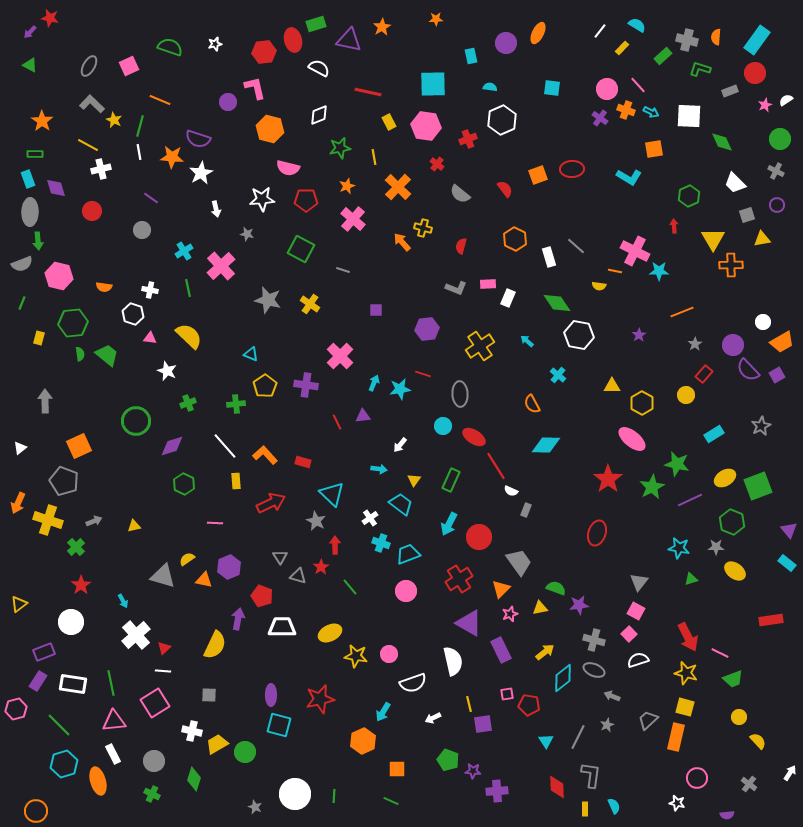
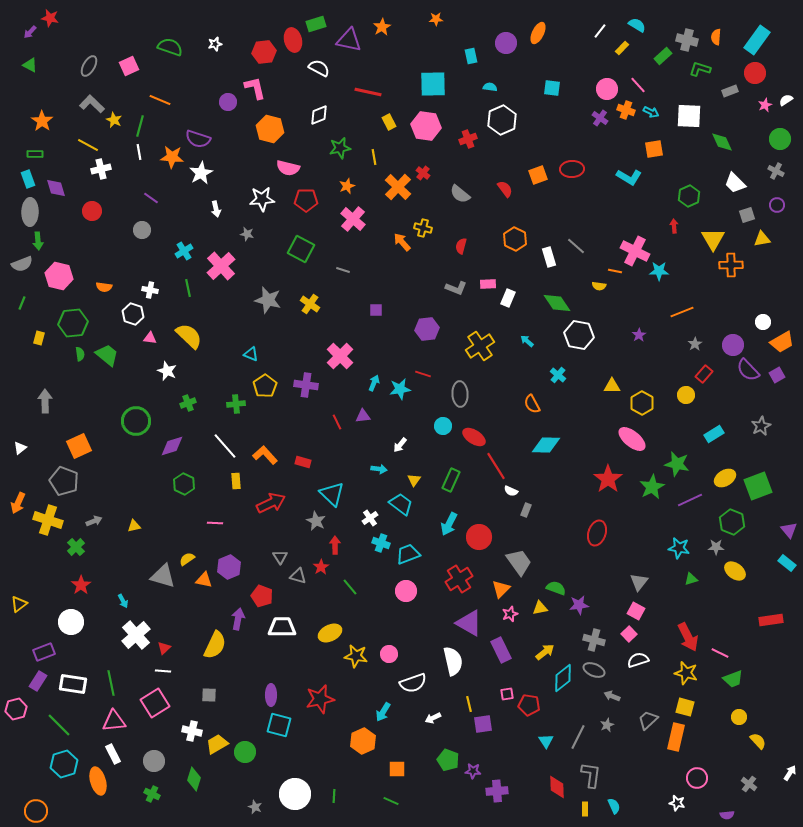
red cross at (437, 164): moved 14 px left, 9 px down
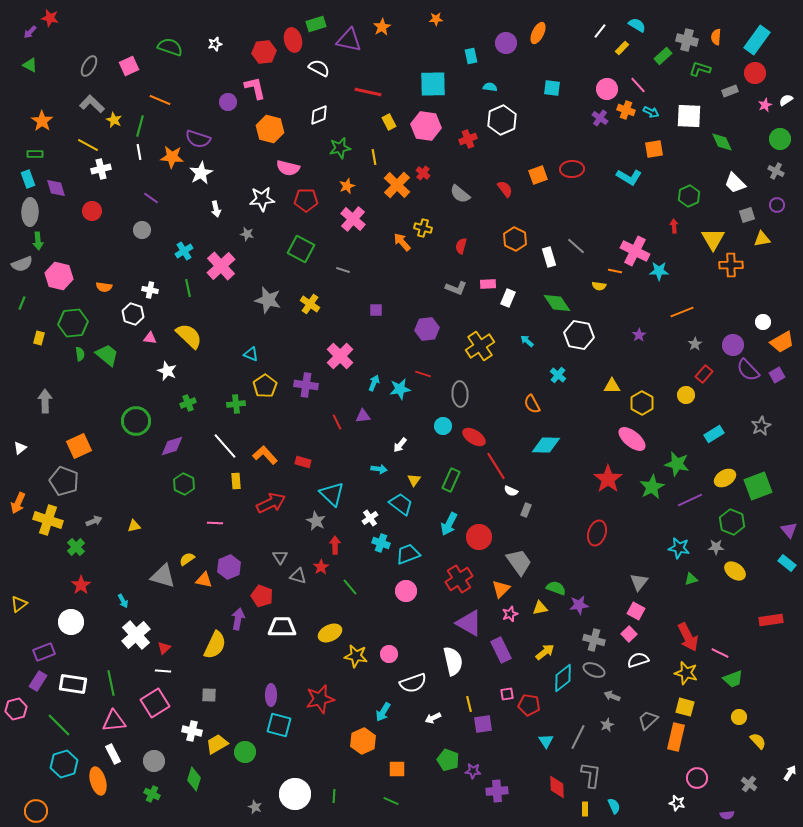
orange cross at (398, 187): moved 1 px left, 2 px up
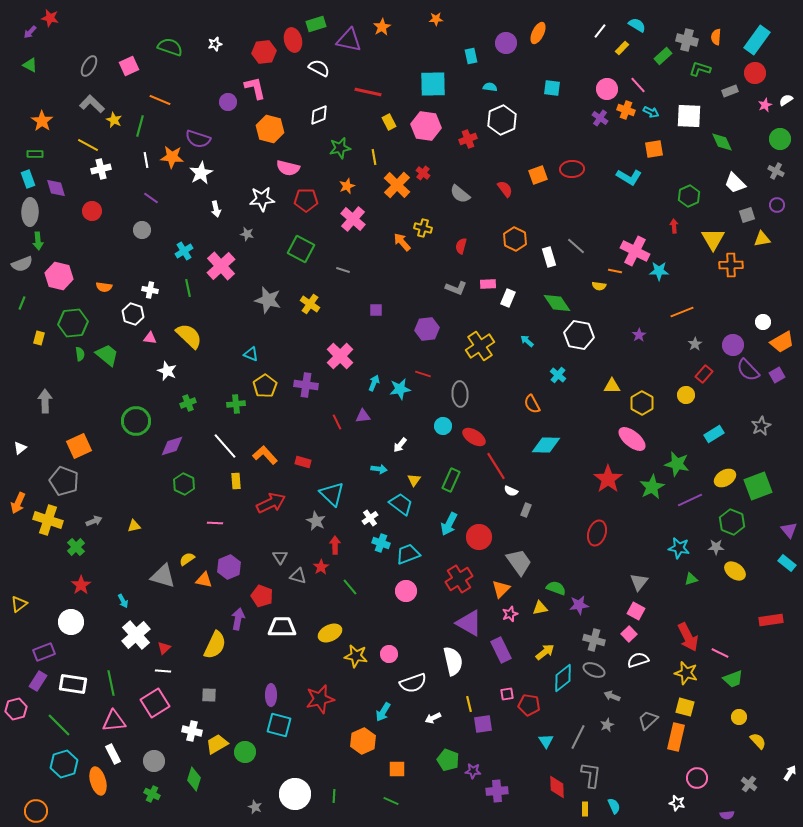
white line at (139, 152): moved 7 px right, 8 px down
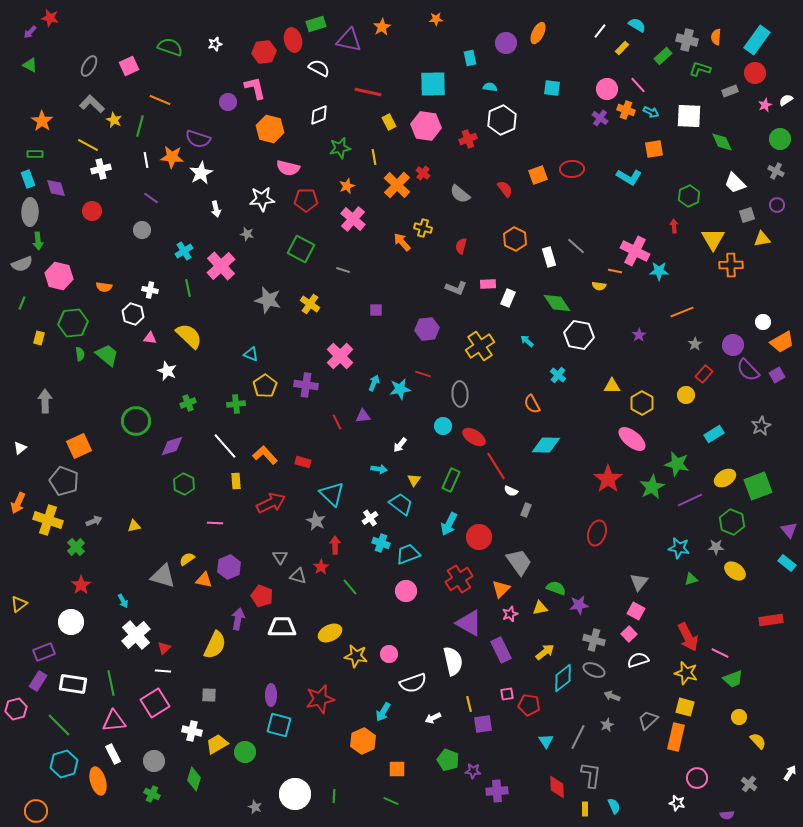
cyan rectangle at (471, 56): moved 1 px left, 2 px down
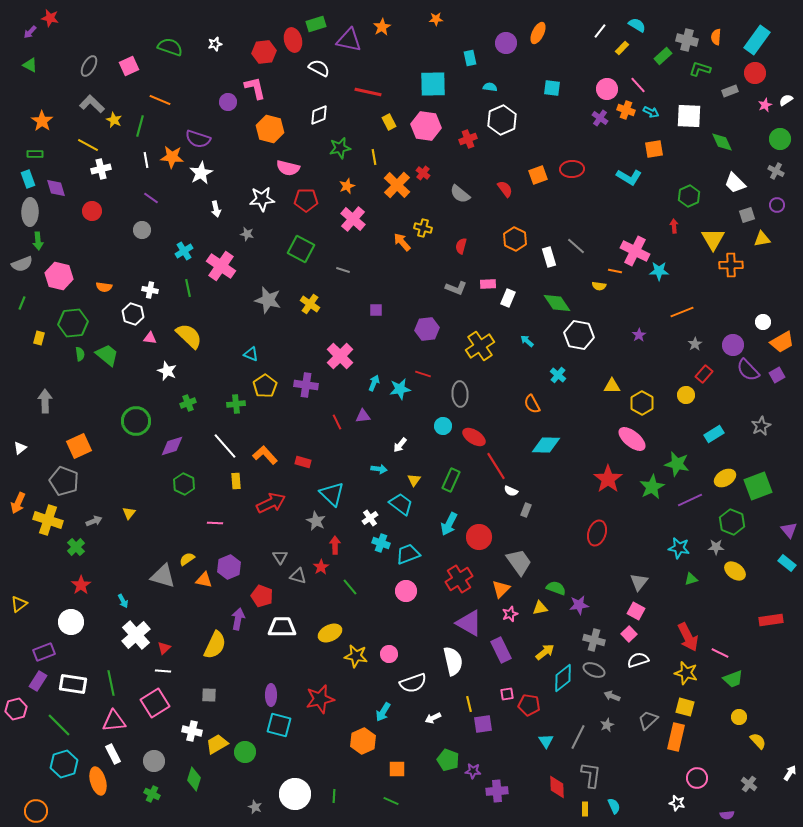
pink cross at (221, 266): rotated 12 degrees counterclockwise
yellow triangle at (134, 526): moved 5 px left, 13 px up; rotated 40 degrees counterclockwise
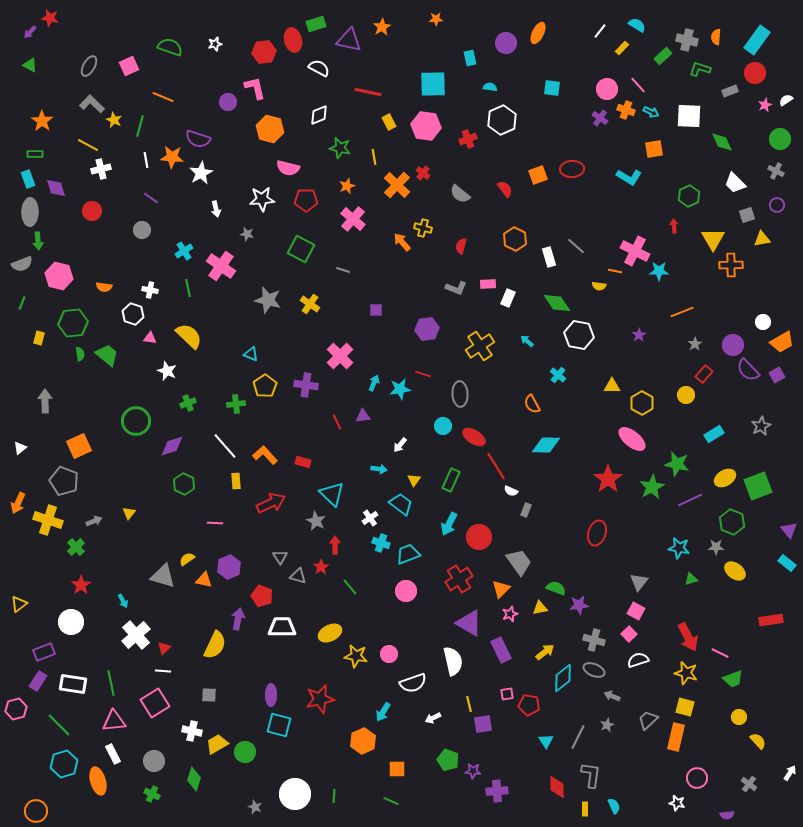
orange line at (160, 100): moved 3 px right, 3 px up
green star at (340, 148): rotated 25 degrees clockwise
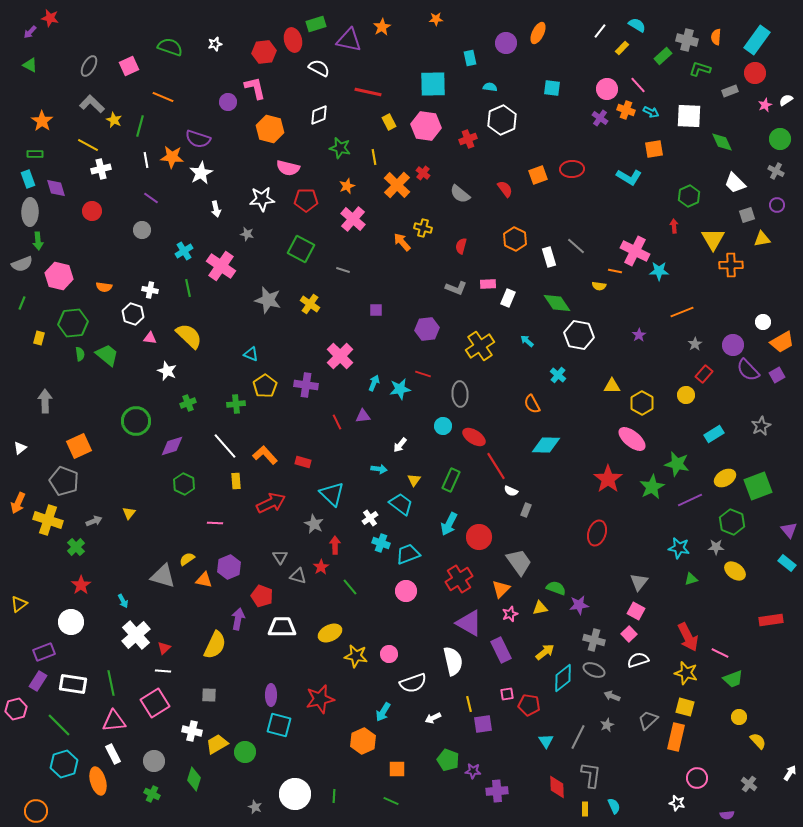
gray star at (316, 521): moved 2 px left, 3 px down
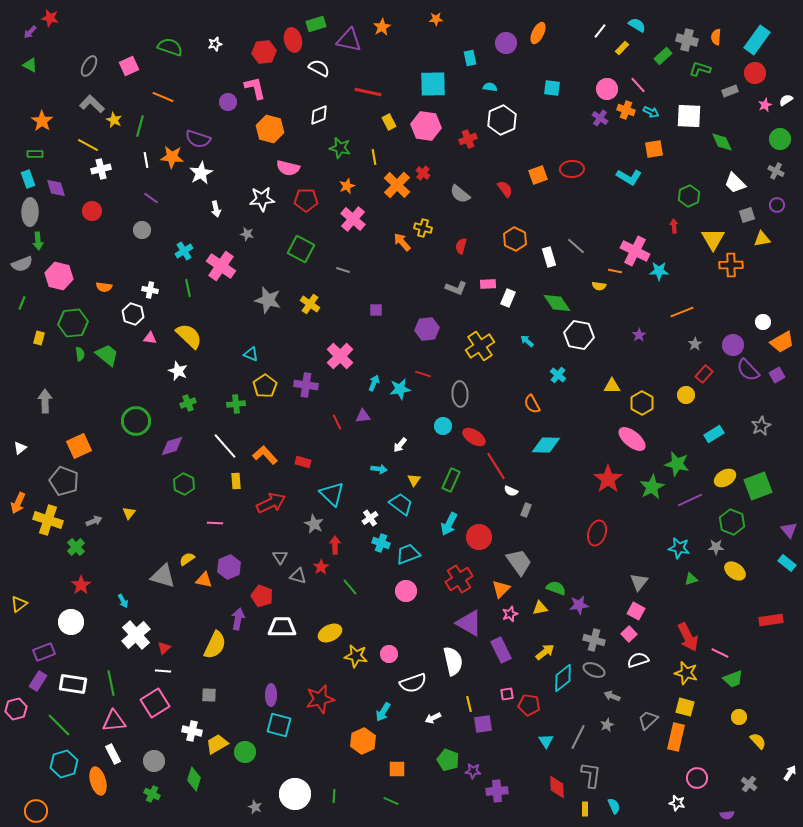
white star at (167, 371): moved 11 px right
